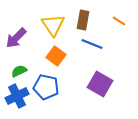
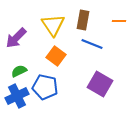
orange line: rotated 32 degrees counterclockwise
blue pentagon: moved 1 px left
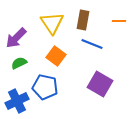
yellow triangle: moved 1 px left, 2 px up
green semicircle: moved 8 px up
blue cross: moved 5 px down
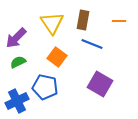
orange square: moved 1 px right, 1 px down
green semicircle: moved 1 px left, 1 px up
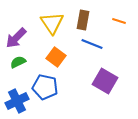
orange line: rotated 16 degrees clockwise
orange square: moved 1 px left
purple square: moved 5 px right, 3 px up
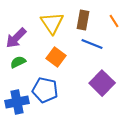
orange line: moved 5 px left; rotated 40 degrees clockwise
purple square: moved 3 px left, 2 px down; rotated 15 degrees clockwise
blue pentagon: moved 3 px down
blue cross: moved 1 px down; rotated 15 degrees clockwise
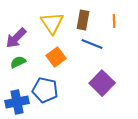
orange line: rotated 32 degrees clockwise
orange square: rotated 18 degrees clockwise
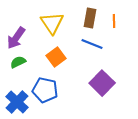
brown rectangle: moved 7 px right, 2 px up
purple arrow: rotated 10 degrees counterclockwise
blue cross: rotated 35 degrees counterclockwise
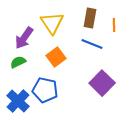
orange line: moved 4 px down
purple arrow: moved 8 px right
blue cross: moved 1 px right, 1 px up
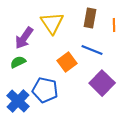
blue line: moved 6 px down
orange square: moved 11 px right, 5 px down
